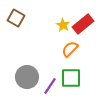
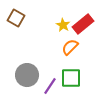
orange semicircle: moved 2 px up
gray circle: moved 2 px up
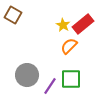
brown square: moved 3 px left, 3 px up
orange semicircle: moved 1 px left, 1 px up
green square: moved 1 px down
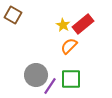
gray circle: moved 9 px right
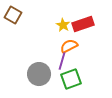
red rectangle: rotated 20 degrees clockwise
orange semicircle: rotated 18 degrees clockwise
gray circle: moved 3 px right, 1 px up
green square: rotated 20 degrees counterclockwise
purple line: moved 12 px right, 25 px up; rotated 18 degrees counterclockwise
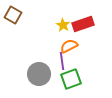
purple line: rotated 24 degrees counterclockwise
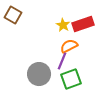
purple line: rotated 30 degrees clockwise
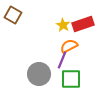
purple line: moved 1 px up
green square: rotated 20 degrees clockwise
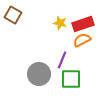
yellow star: moved 3 px left, 2 px up; rotated 16 degrees counterclockwise
orange semicircle: moved 13 px right, 6 px up
